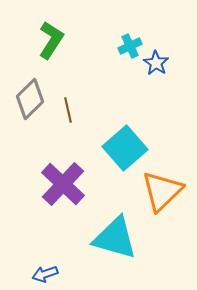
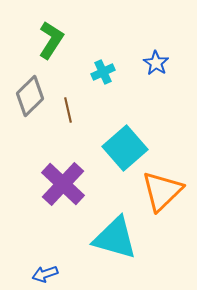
cyan cross: moved 27 px left, 26 px down
gray diamond: moved 3 px up
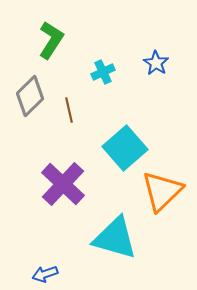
brown line: moved 1 px right
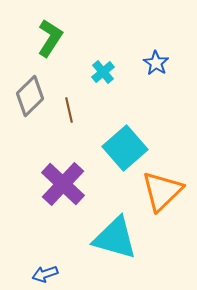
green L-shape: moved 1 px left, 2 px up
cyan cross: rotated 15 degrees counterclockwise
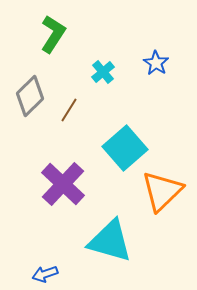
green L-shape: moved 3 px right, 4 px up
brown line: rotated 45 degrees clockwise
cyan triangle: moved 5 px left, 3 px down
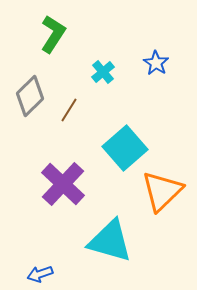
blue arrow: moved 5 px left
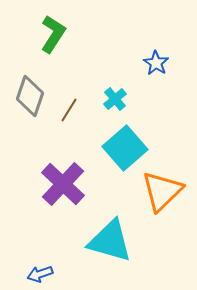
cyan cross: moved 12 px right, 27 px down
gray diamond: rotated 27 degrees counterclockwise
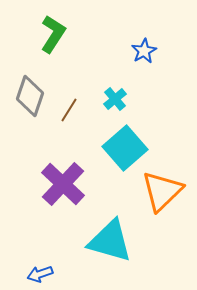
blue star: moved 12 px left, 12 px up; rotated 10 degrees clockwise
